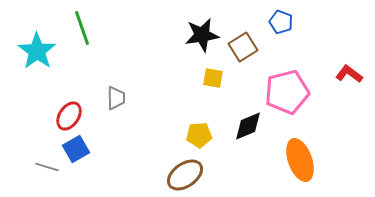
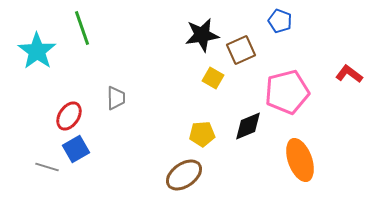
blue pentagon: moved 1 px left, 1 px up
brown square: moved 2 px left, 3 px down; rotated 8 degrees clockwise
yellow square: rotated 20 degrees clockwise
yellow pentagon: moved 3 px right, 1 px up
brown ellipse: moved 1 px left
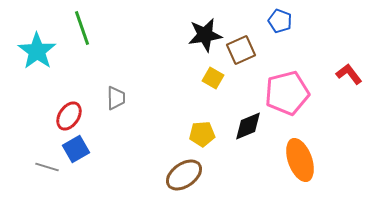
black star: moved 3 px right
red L-shape: rotated 16 degrees clockwise
pink pentagon: moved 1 px down
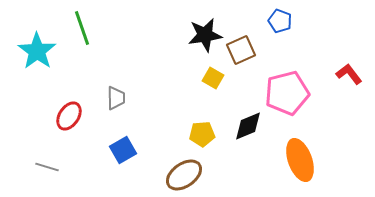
blue square: moved 47 px right, 1 px down
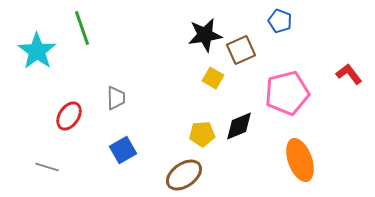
black diamond: moved 9 px left
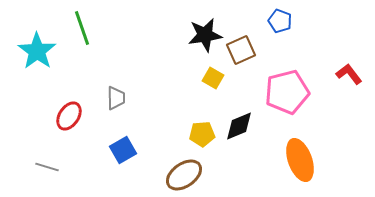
pink pentagon: moved 1 px up
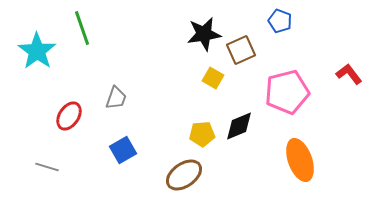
black star: moved 1 px left, 1 px up
gray trapezoid: rotated 20 degrees clockwise
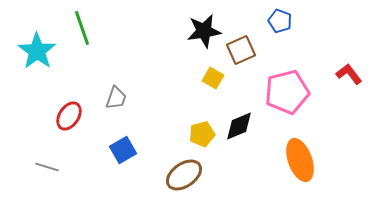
black star: moved 3 px up
yellow pentagon: rotated 10 degrees counterclockwise
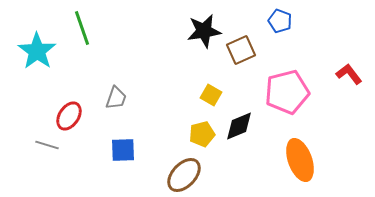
yellow square: moved 2 px left, 17 px down
blue square: rotated 28 degrees clockwise
gray line: moved 22 px up
brown ellipse: rotated 12 degrees counterclockwise
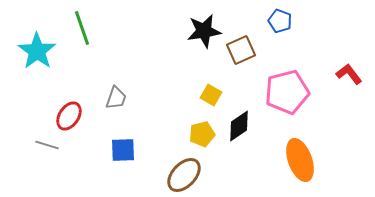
black diamond: rotated 12 degrees counterclockwise
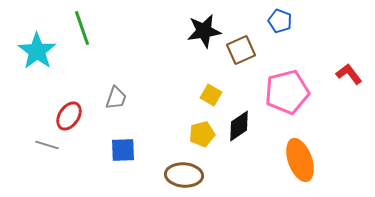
brown ellipse: rotated 51 degrees clockwise
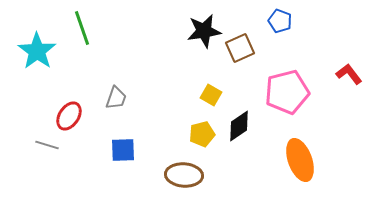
brown square: moved 1 px left, 2 px up
